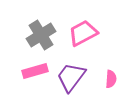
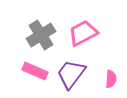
pink rectangle: rotated 40 degrees clockwise
purple trapezoid: moved 3 px up
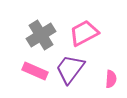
pink trapezoid: moved 1 px right
purple trapezoid: moved 1 px left, 5 px up
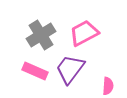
pink semicircle: moved 3 px left, 7 px down
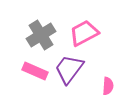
purple trapezoid: moved 1 px left
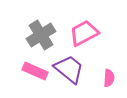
purple trapezoid: rotated 92 degrees clockwise
pink semicircle: moved 1 px right, 8 px up
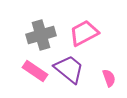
gray cross: rotated 16 degrees clockwise
pink rectangle: rotated 10 degrees clockwise
pink semicircle: rotated 24 degrees counterclockwise
